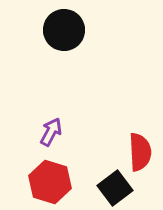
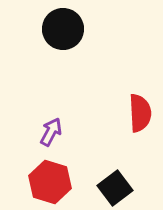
black circle: moved 1 px left, 1 px up
red semicircle: moved 39 px up
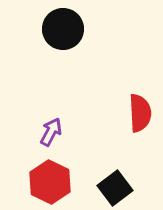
red hexagon: rotated 9 degrees clockwise
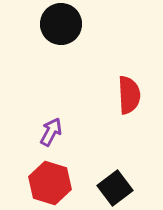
black circle: moved 2 px left, 5 px up
red semicircle: moved 11 px left, 18 px up
red hexagon: moved 1 px down; rotated 9 degrees counterclockwise
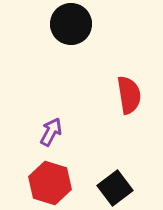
black circle: moved 10 px right
red semicircle: rotated 6 degrees counterclockwise
